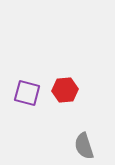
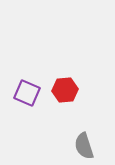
purple square: rotated 8 degrees clockwise
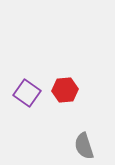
purple square: rotated 12 degrees clockwise
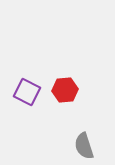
purple square: moved 1 px up; rotated 8 degrees counterclockwise
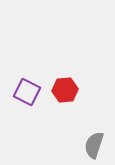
gray semicircle: moved 10 px right, 1 px up; rotated 36 degrees clockwise
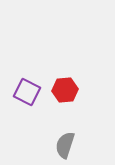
gray semicircle: moved 29 px left
